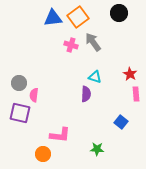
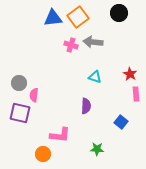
gray arrow: rotated 48 degrees counterclockwise
purple semicircle: moved 12 px down
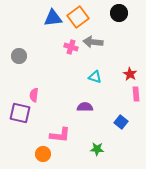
pink cross: moved 2 px down
gray circle: moved 27 px up
purple semicircle: moved 1 px left, 1 px down; rotated 91 degrees counterclockwise
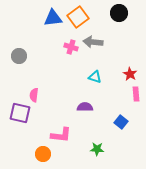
pink L-shape: moved 1 px right
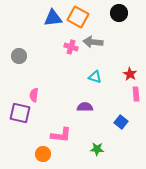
orange square: rotated 25 degrees counterclockwise
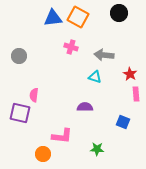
gray arrow: moved 11 px right, 13 px down
blue square: moved 2 px right; rotated 16 degrees counterclockwise
pink L-shape: moved 1 px right, 1 px down
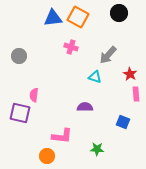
gray arrow: moved 4 px right; rotated 54 degrees counterclockwise
orange circle: moved 4 px right, 2 px down
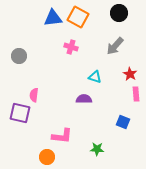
gray arrow: moved 7 px right, 9 px up
purple semicircle: moved 1 px left, 8 px up
orange circle: moved 1 px down
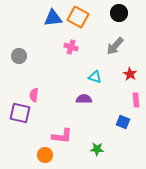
pink rectangle: moved 6 px down
orange circle: moved 2 px left, 2 px up
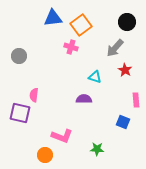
black circle: moved 8 px right, 9 px down
orange square: moved 3 px right, 8 px down; rotated 25 degrees clockwise
gray arrow: moved 2 px down
red star: moved 5 px left, 4 px up
pink L-shape: rotated 15 degrees clockwise
